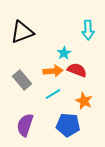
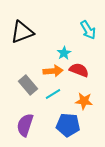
cyan arrow: rotated 30 degrees counterclockwise
red semicircle: moved 2 px right
gray rectangle: moved 6 px right, 5 px down
orange star: rotated 18 degrees counterclockwise
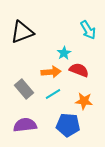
orange arrow: moved 2 px left, 1 px down
gray rectangle: moved 4 px left, 4 px down
purple semicircle: rotated 65 degrees clockwise
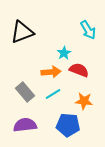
gray rectangle: moved 1 px right, 3 px down
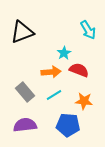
cyan line: moved 1 px right, 1 px down
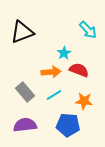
cyan arrow: rotated 12 degrees counterclockwise
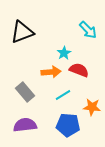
cyan line: moved 9 px right
orange star: moved 8 px right, 6 px down
